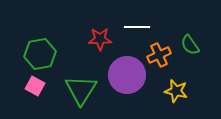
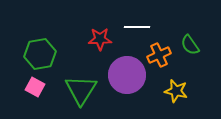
pink square: moved 1 px down
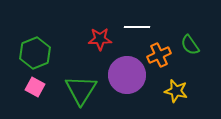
green hexagon: moved 5 px left, 1 px up; rotated 12 degrees counterclockwise
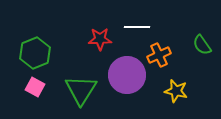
green semicircle: moved 12 px right
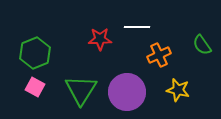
purple circle: moved 17 px down
yellow star: moved 2 px right, 1 px up
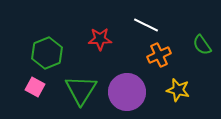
white line: moved 9 px right, 2 px up; rotated 25 degrees clockwise
green hexagon: moved 12 px right
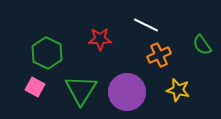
green hexagon: rotated 12 degrees counterclockwise
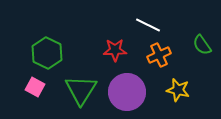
white line: moved 2 px right
red star: moved 15 px right, 11 px down
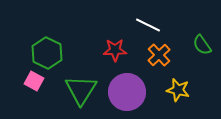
orange cross: rotated 20 degrees counterclockwise
pink square: moved 1 px left, 6 px up
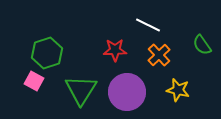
green hexagon: rotated 16 degrees clockwise
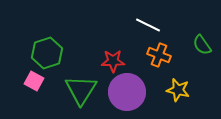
red star: moved 2 px left, 11 px down
orange cross: rotated 25 degrees counterclockwise
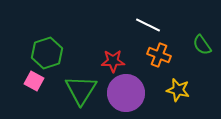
purple circle: moved 1 px left, 1 px down
